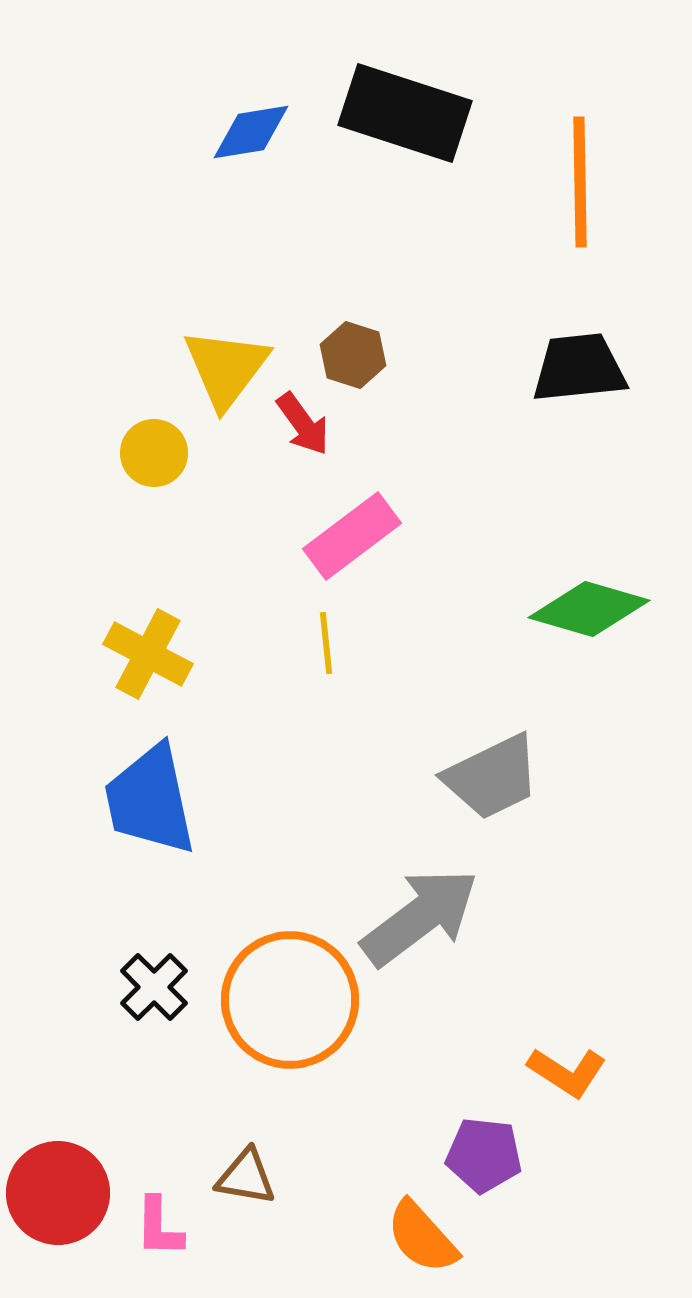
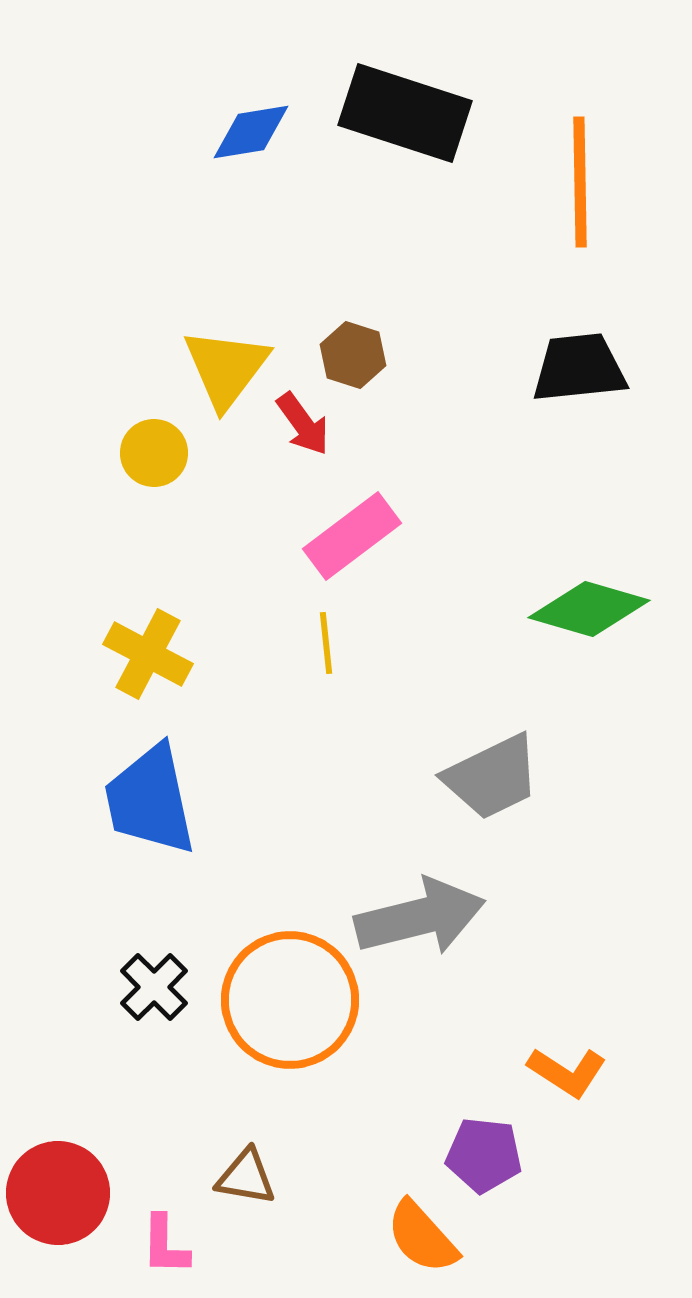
gray arrow: rotated 23 degrees clockwise
pink L-shape: moved 6 px right, 18 px down
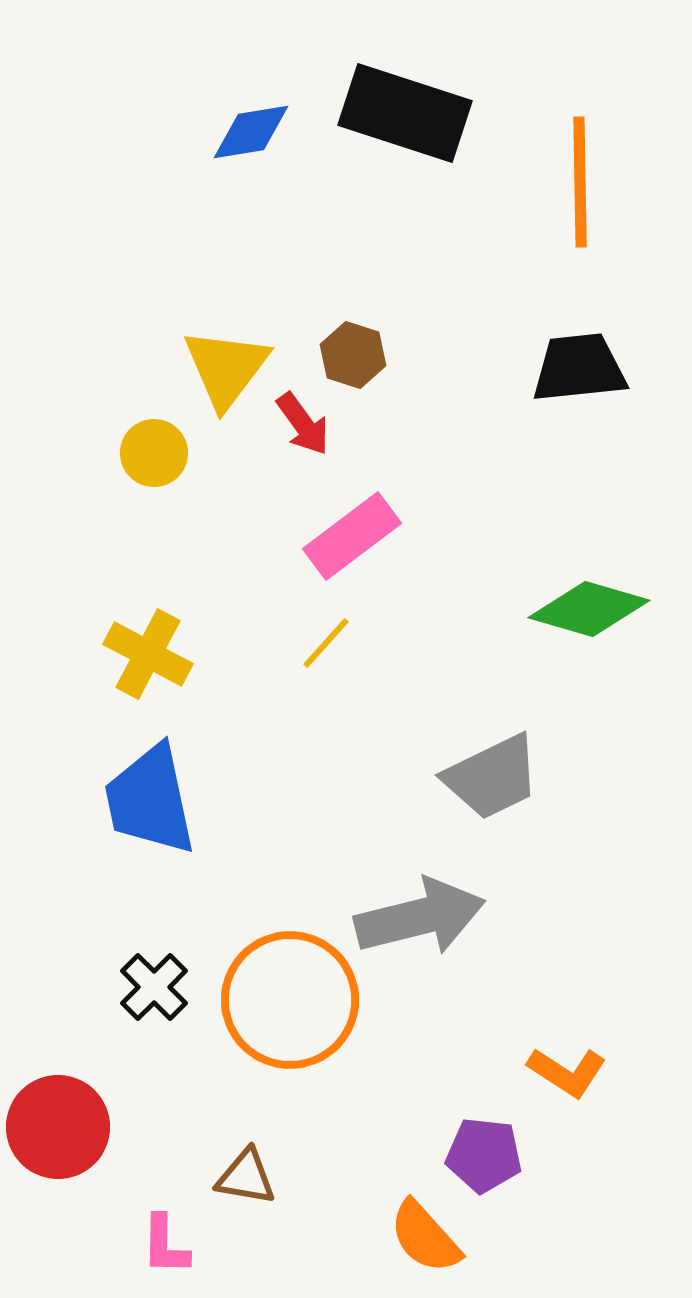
yellow line: rotated 48 degrees clockwise
red circle: moved 66 px up
orange semicircle: moved 3 px right
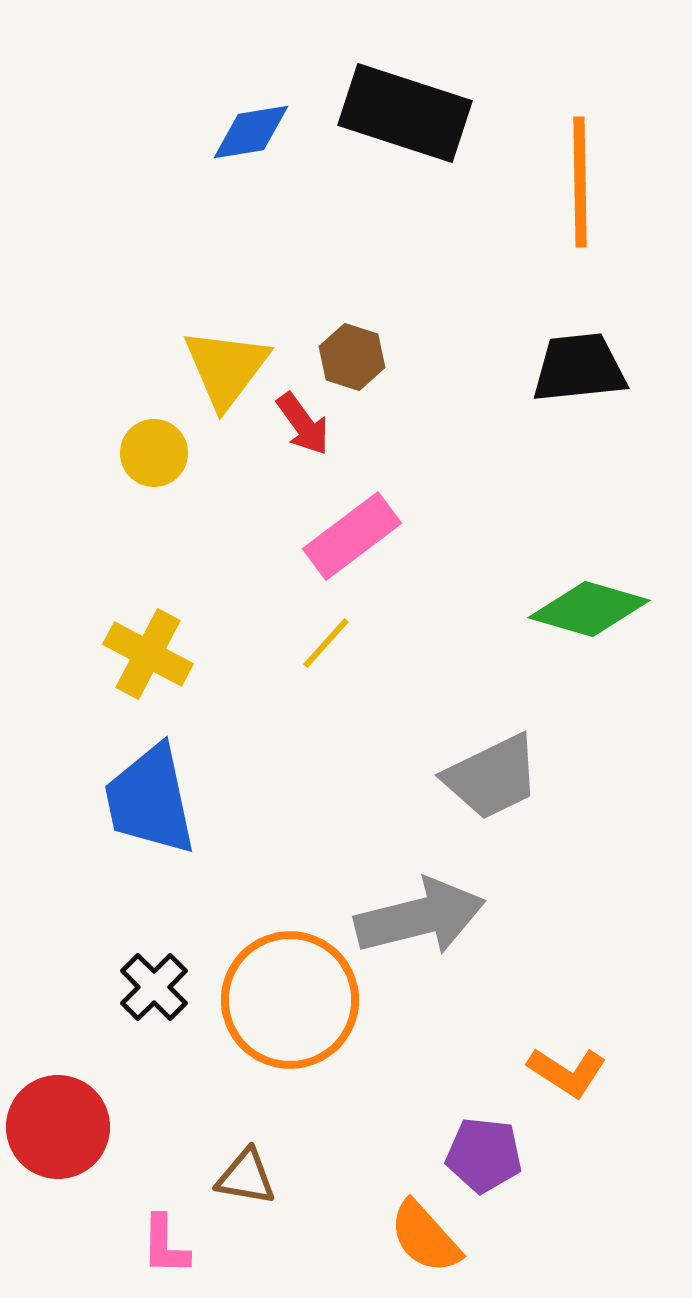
brown hexagon: moved 1 px left, 2 px down
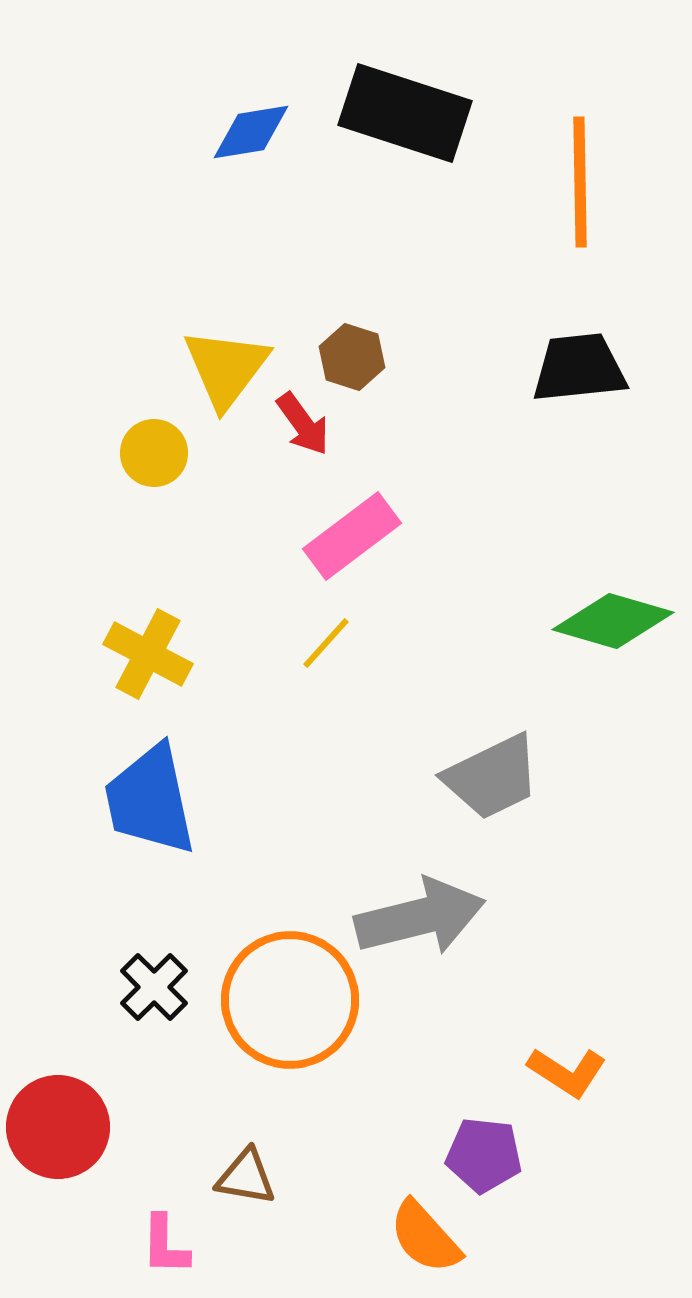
green diamond: moved 24 px right, 12 px down
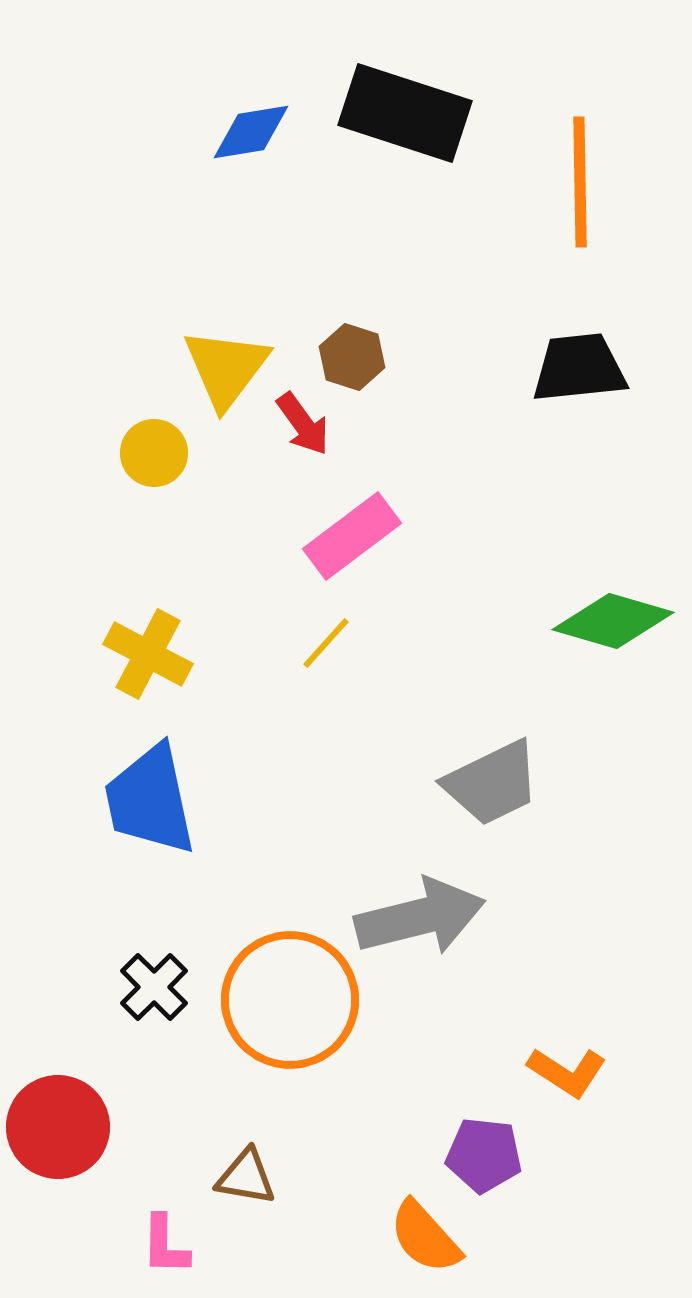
gray trapezoid: moved 6 px down
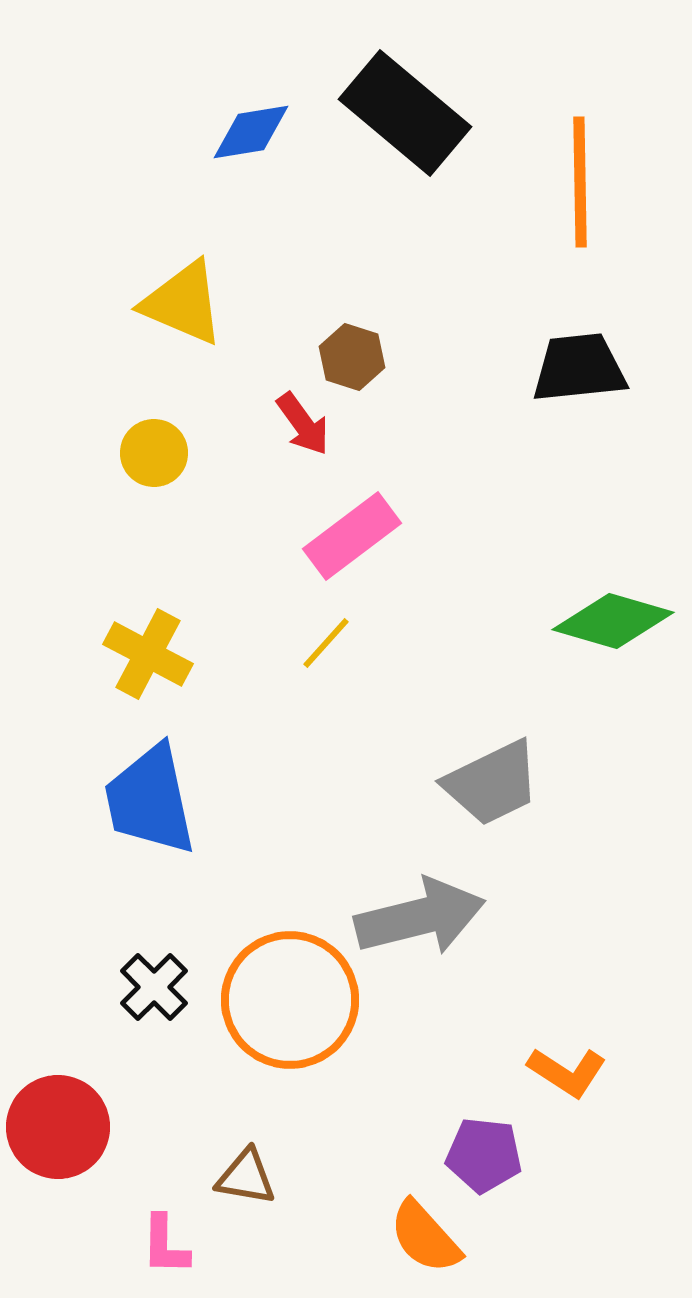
black rectangle: rotated 22 degrees clockwise
yellow triangle: moved 43 px left, 65 px up; rotated 44 degrees counterclockwise
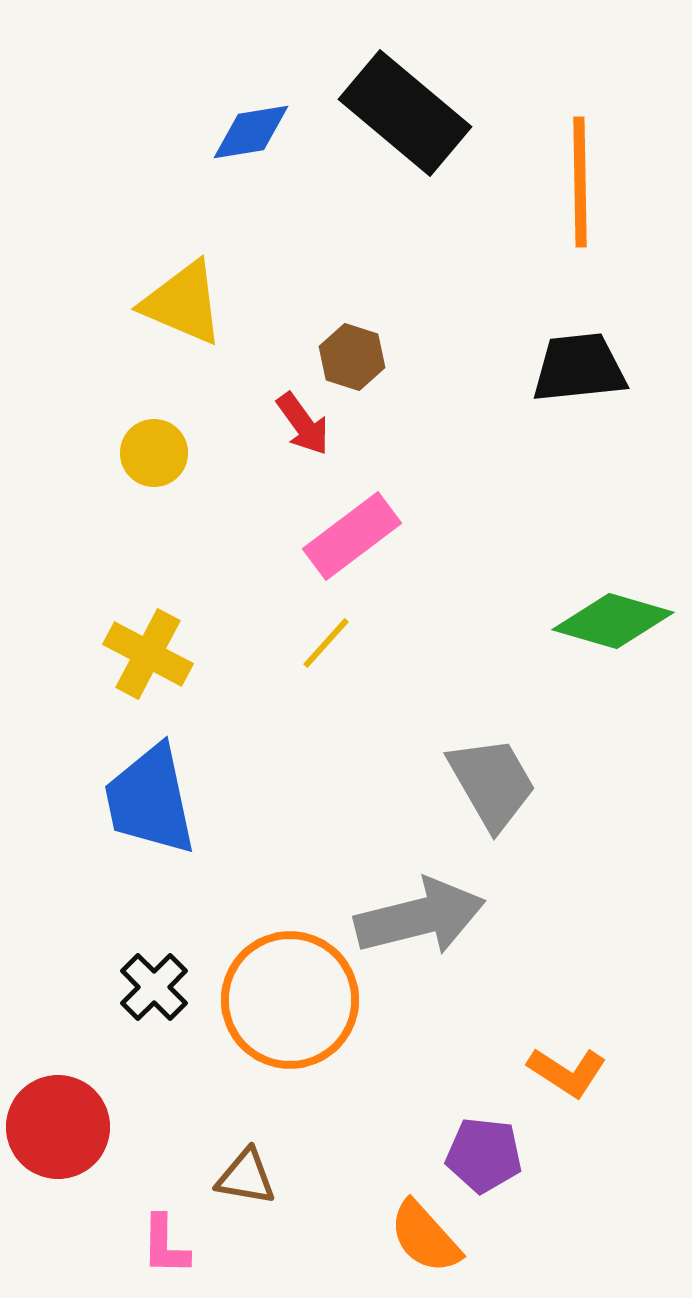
gray trapezoid: rotated 94 degrees counterclockwise
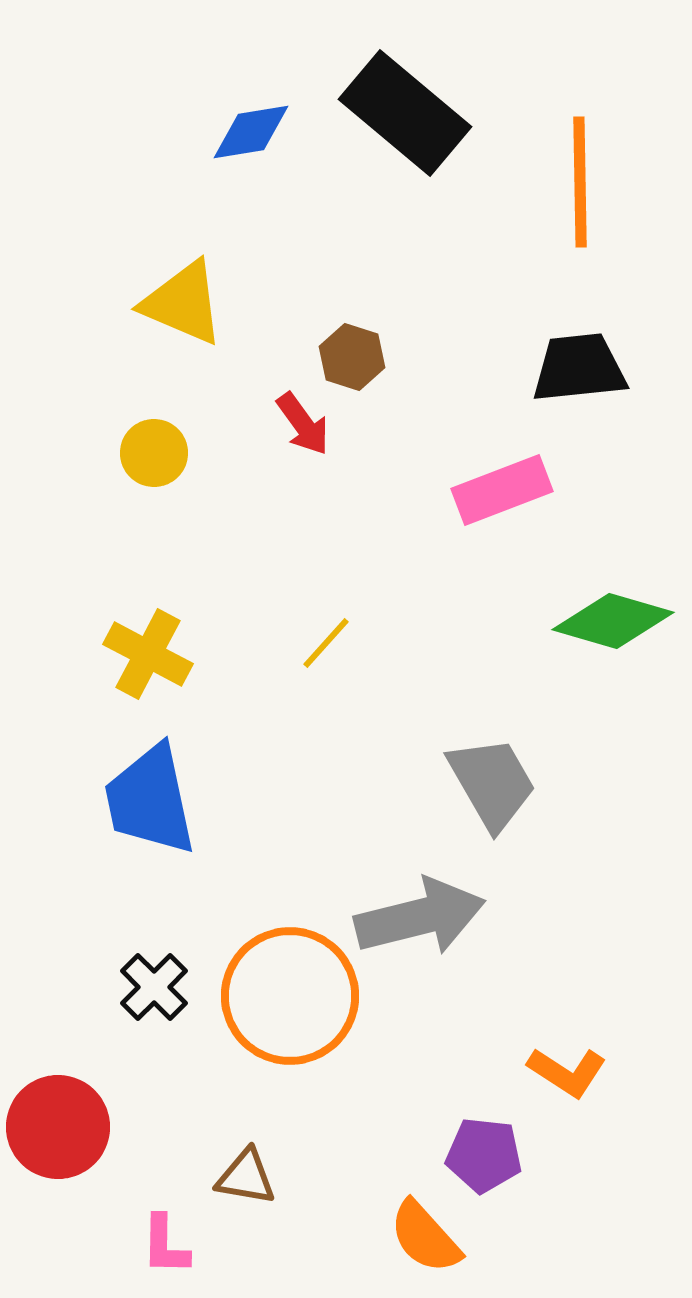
pink rectangle: moved 150 px right, 46 px up; rotated 16 degrees clockwise
orange circle: moved 4 px up
